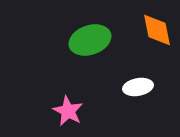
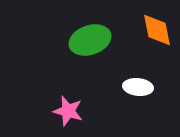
white ellipse: rotated 16 degrees clockwise
pink star: rotated 12 degrees counterclockwise
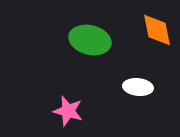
green ellipse: rotated 33 degrees clockwise
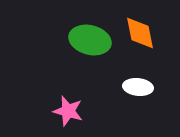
orange diamond: moved 17 px left, 3 px down
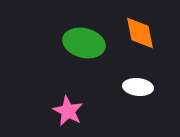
green ellipse: moved 6 px left, 3 px down
pink star: rotated 12 degrees clockwise
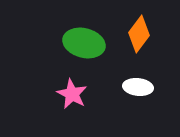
orange diamond: moved 1 px left, 1 px down; rotated 48 degrees clockwise
pink star: moved 4 px right, 17 px up
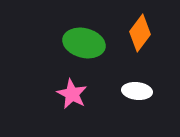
orange diamond: moved 1 px right, 1 px up
white ellipse: moved 1 px left, 4 px down
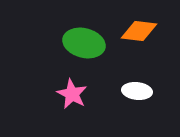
orange diamond: moved 1 px left, 2 px up; rotated 60 degrees clockwise
